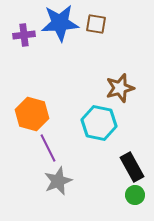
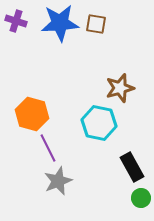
purple cross: moved 8 px left, 14 px up; rotated 25 degrees clockwise
green circle: moved 6 px right, 3 px down
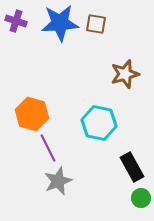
brown star: moved 5 px right, 14 px up
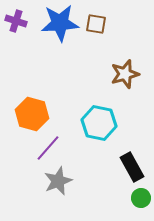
purple line: rotated 68 degrees clockwise
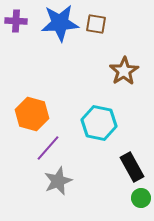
purple cross: rotated 15 degrees counterclockwise
brown star: moved 1 px left, 3 px up; rotated 16 degrees counterclockwise
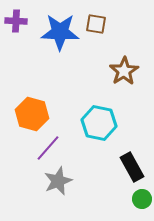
blue star: moved 9 px down; rotated 6 degrees clockwise
green circle: moved 1 px right, 1 px down
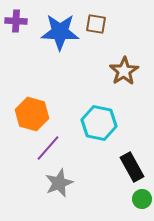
gray star: moved 1 px right, 2 px down
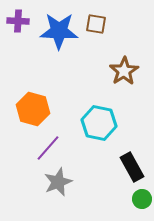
purple cross: moved 2 px right
blue star: moved 1 px left, 1 px up
orange hexagon: moved 1 px right, 5 px up
gray star: moved 1 px left, 1 px up
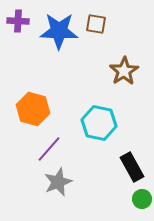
purple line: moved 1 px right, 1 px down
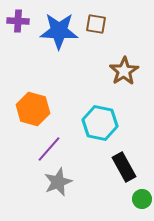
cyan hexagon: moved 1 px right
black rectangle: moved 8 px left
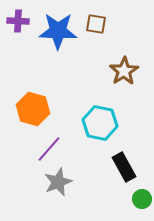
blue star: moved 1 px left
